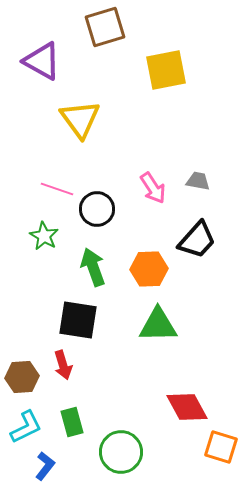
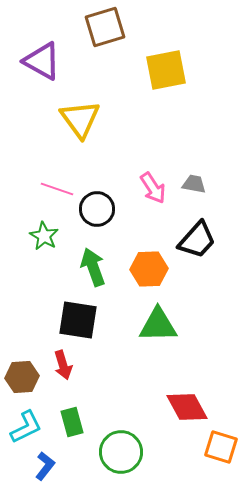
gray trapezoid: moved 4 px left, 3 px down
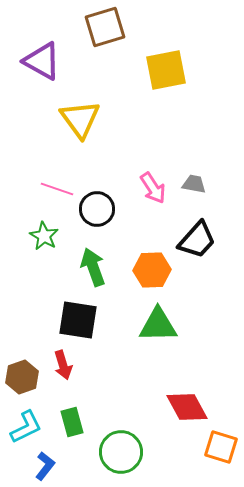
orange hexagon: moved 3 px right, 1 px down
brown hexagon: rotated 16 degrees counterclockwise
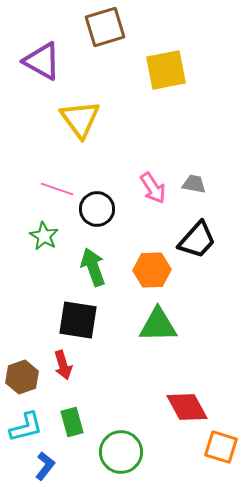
cyan L-shape: rotated 12 degrees clockwise
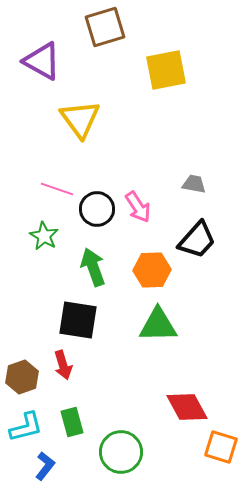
pink arrow: moved 15 px left, 19 px down
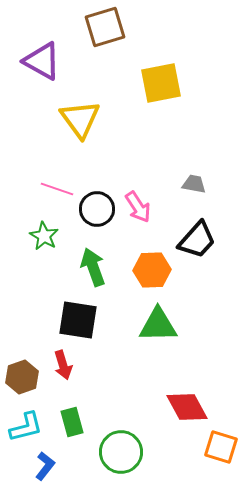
yellow square: moved 5 px left, 13 px down
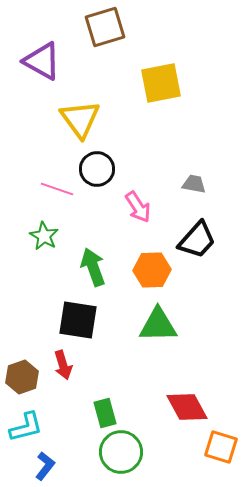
black circle: moved 40 px up
green rectangle: moved 33 px right, 9 px up
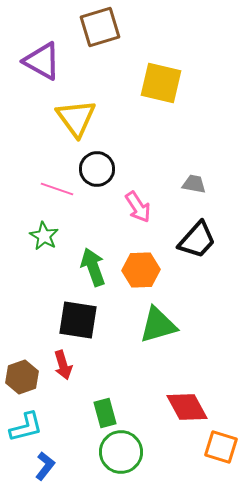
brown square: moved 5 px left
yellow square: rotated 24 degrees clockwise
yellow triangle: moved 4 px left, 1 px up
orange hexagon: moved 11 px left
green triangle: rotated 15 degrees counterclockwise
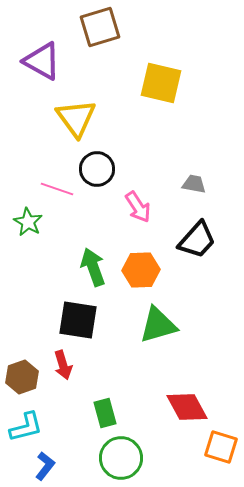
green star: moved 16 px left, 14 px up
green circle: moved 6 px down
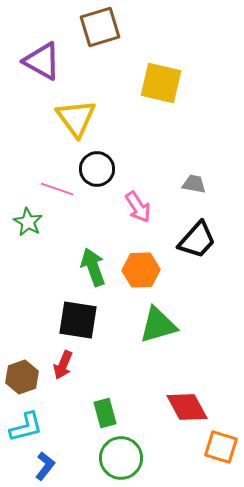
red arrow: rotated 40 degrees clockwise
